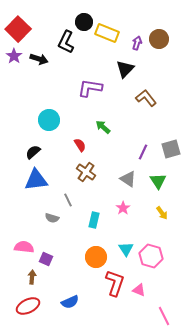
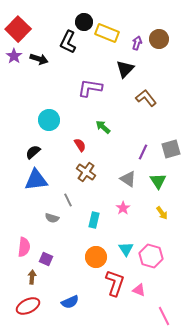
black L-shape: moved 2 px right
pink semicircle: rotated 90 degrees clockwise
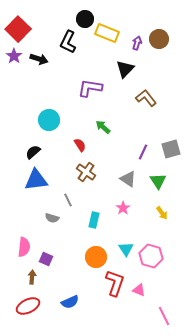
black circle: moved 1 px right, 3 px up
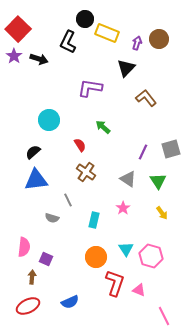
black triangle: moved 1 px right, 1 px up
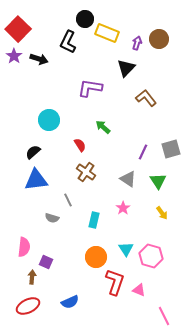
purple square: moved 3 px down
red L-shape: moved 1 px up
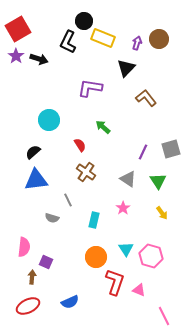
black circle: moved 1 px left, 2 px down
red square: rotated 15 degrees clockwise
yellow rectangle: moved 4 px left, 5 px down
purple star: moved 2 px right
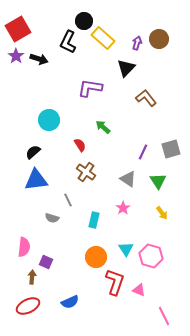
yellow rectangle: rotated 20 degrees clockwise
